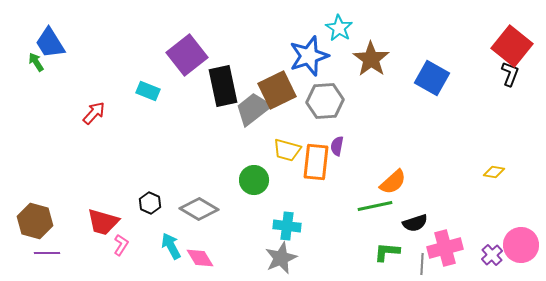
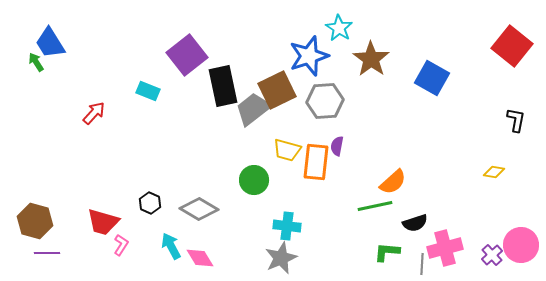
black L-shape: moved 6 px right, 46 px down; rotated 10 degrees counterclockwise
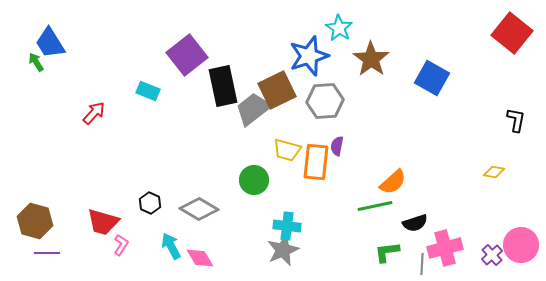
red square: moved 13 px up
green L-shape: rotated 12 degrees counterclockwise
gray star: moved 2 px right, 8 px up
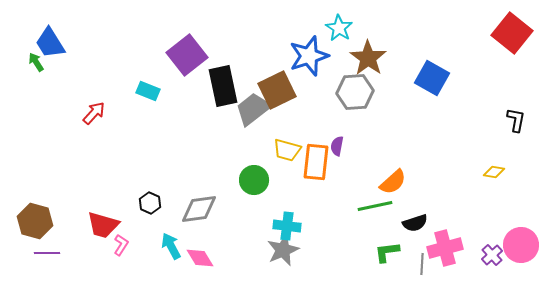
brown star: moved 3 px left, 1 px up
gray hexagon: moved 30 px right, 9 px up
gray diamond: rotated 39 degrees counterclockwise
red trapezoid: moved 3 px down
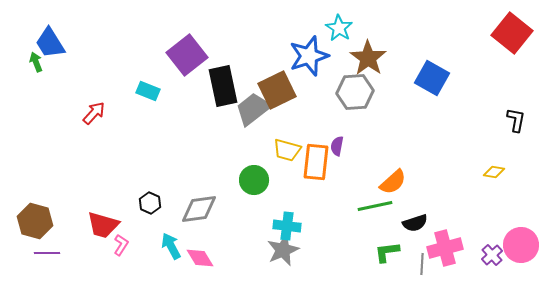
green arrow: rotated 12 degrees clockwise
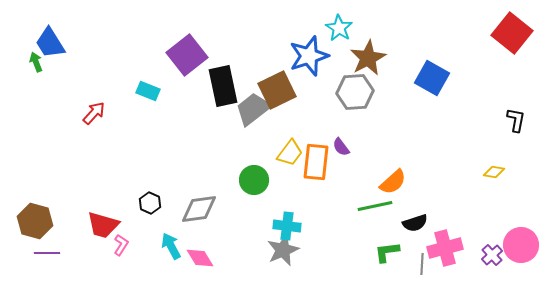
brown star: rotated 9 degrees clockwise
purple semicircle: moved 4 px right, 1 px down; rotated 48 degrees counterclockwise
yellow trapezoid: moved 3 px right, 3 px down; rotated 68 degrees counterclockwise
